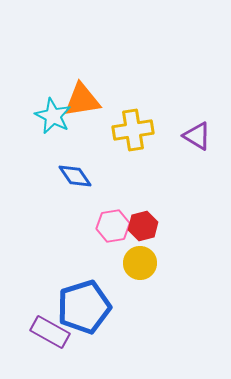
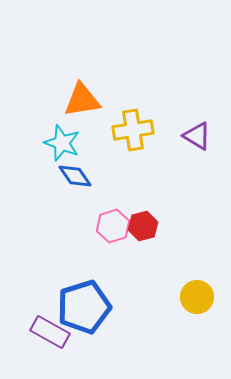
cyan star: moved 9 px right, 27 px down; rotated 6 degrees counterclockwise
pink hexagon: rotated 8 degrees counterclockwise
yellow circle: moved 57 px right, 34 px down
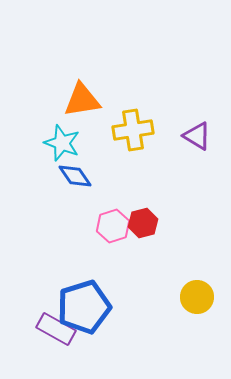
red hexagon: moved 3 px up
purple rectangle: moved 6 px right, 3 px up
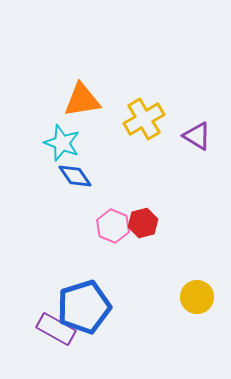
yellow cross: moved 11 px right, 11 px up; rotated 21 degrees counterclockwise
pink hexagon: rotated 20 degrees counterclockwise
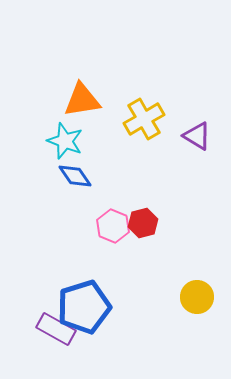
cyan star: moved 3 px right, 2 px up
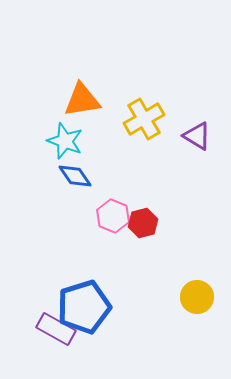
pink hexagon: moved 10 px up
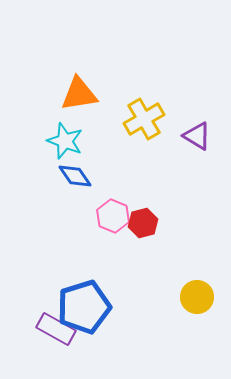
orange triangle: moved 3 px left, 6 px up
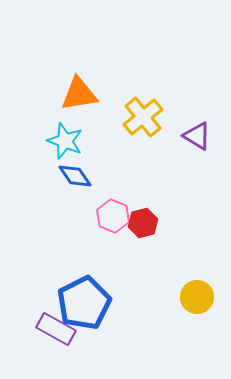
yellow cross: moved 1 px left, 2 px up; rotated 9 degrees counterclockwise
blue pentagon: moved 4 px up; rotated 10 degrees counterclockwise
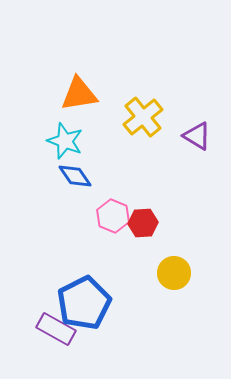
red hexagon: rotated 12 degrees clockwise
yellow circle: moved 23 px left, 24 px up
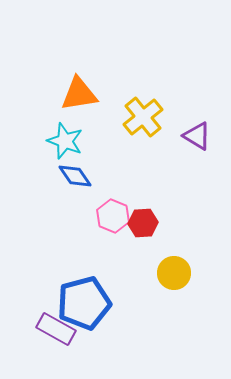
blue pentagon: rotated 12 degrees clockwise
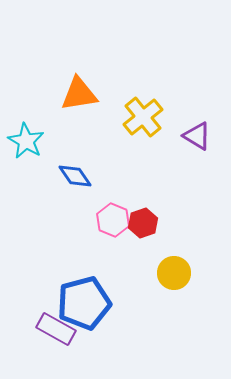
cyan star: moved 39 px left; rotated 9 degrees clockwise
pink hexagon: moved 4 px down
red hexagon: rotated 16 degrees counterclockwise
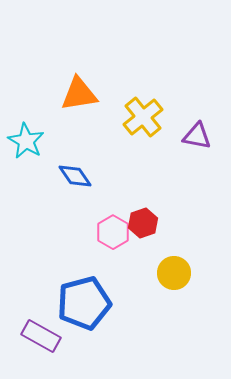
purple triangle: rotated 20 degrees counterclockwise
pink hexagon: moved 12 px down; rotated 8 degrees clockwise
purple rectangle: moved 15 px left, 7 px down
